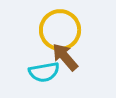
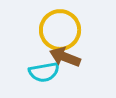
brown arrow: rotated 28 degrees counterclockwise
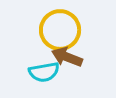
brown arrow: moved 2 px right
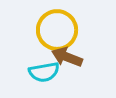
yellow circle: moved 3 px left
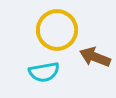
brown arrow: moved 28 px right
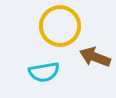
yellow circle: moved 3 px right, 4 px up
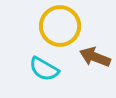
cyan semicircle: moved 3 px up; rotated 40 degrees clockwise
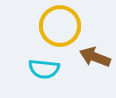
cyan semicircle: rotated 24 degrees counterclockwise
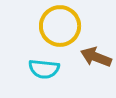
brown arrow: moved 1 px right
